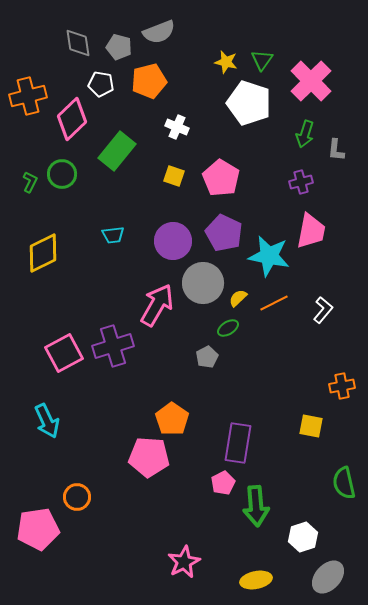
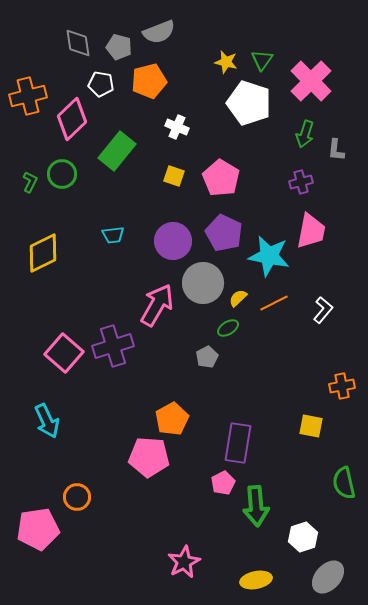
pink square at (64, 353): rotated 21 degrees counterclockwise
orange pentagon at (172, 419): rotated 8 degrees clockwise
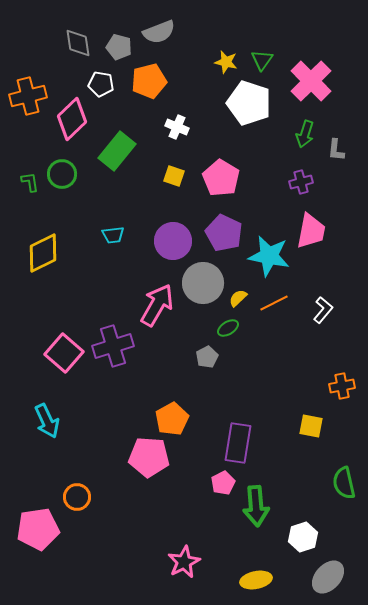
green L-shape at (30, 182): rotated 35 degrees counterclockwise
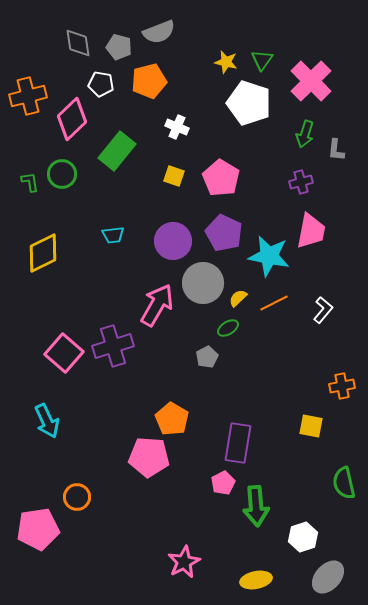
orange pentagon at (172, 419): rotated 12 degrees counterclockwise
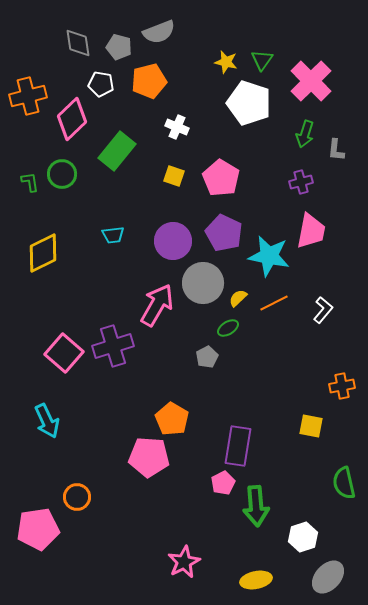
purple rectangle at (238, 443): moved 3 px down
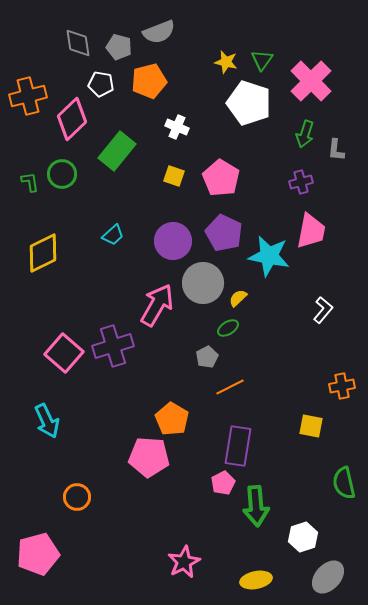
cyan trapezoid at (113, 235): rotated 35 degrees counterclockwise
orange line at (274, 303): moved 44 px left, 84 px down
pink pentagon at (38, 529): moved 25 px down; rotated 6 degrees counterclockwise
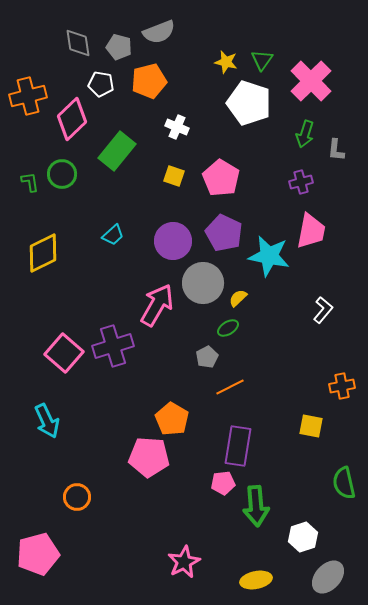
pink pentagon at (223, 483): rotated 20 degrees clockwise
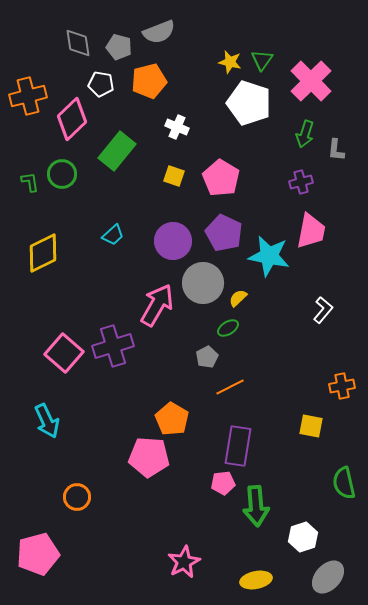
yellow star at (226, 62): moved 4 px right
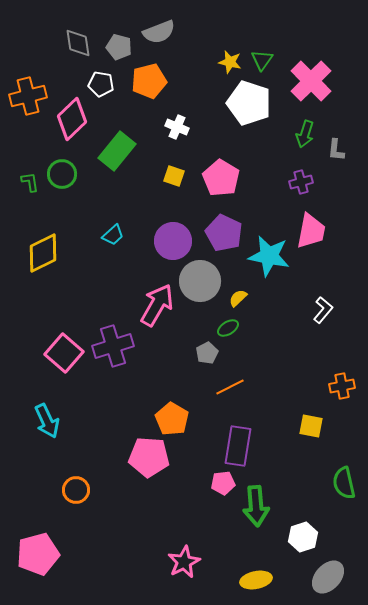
gray circle at (203, 283): moved 3 px left, 2 px up
gray pentagon at (207, 357): moved 4 px up
orange circle at (77, 497): moved 1 px left, 7 px up
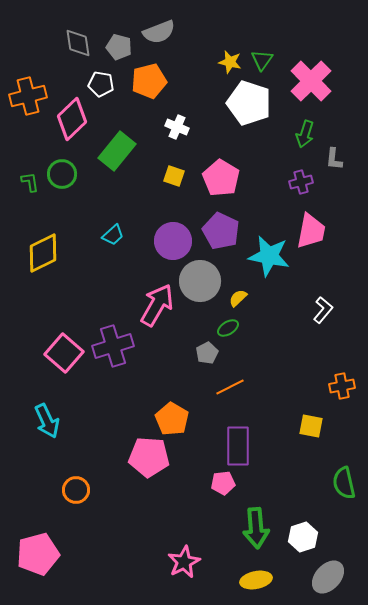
gray L-shape at (336, 150): moved 2 px left, 9 px down
purple pentagon at (224, 233): moved 3 px left, 2 px up
purple rectangle at (238, 446): rotated 9 degrees counterclockwise
green arrow at (256, 506): moved 22 px down
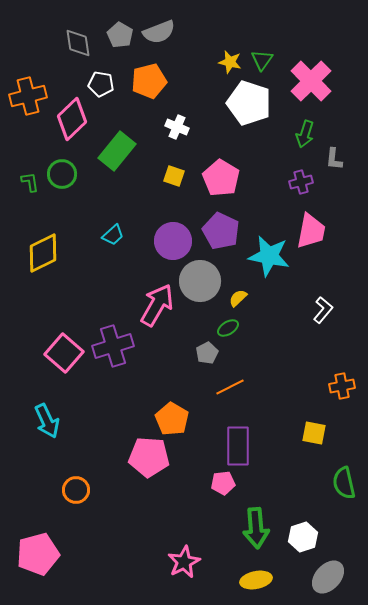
gray pentagon at (119, 47): moved 1 px right, 12 px up; rotated 15 degrees clockwise
yellow square at (311, 426): moved 3 px right, 7 px down
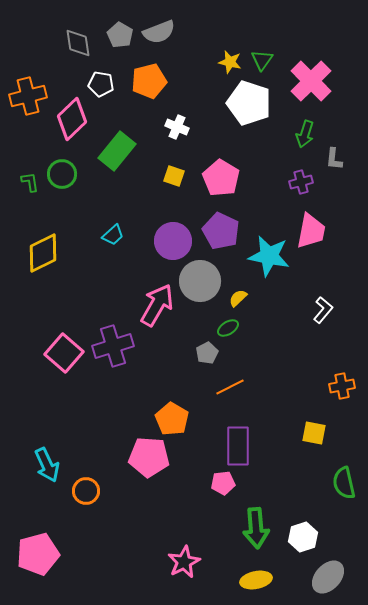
cyan arrow at (47, 421): moved 44 px down
orange circle at (76, 490): moved 10 px right, 1 px down
